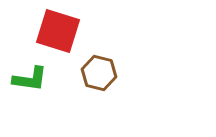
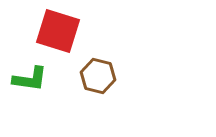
brown hexagon: moved 1 px left, 3 px down
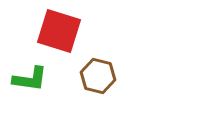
red square: moved 1 px right
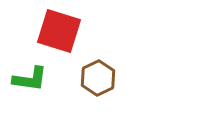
brown hexagon: moved 2 px down; rotated 20 degrees clockwise
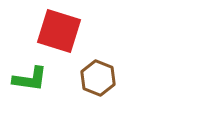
brown hexagon: rotated 12 degrees counterclockwise
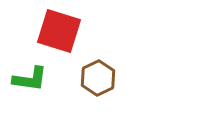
brown hexagon: rotated 12 degrees clockwise
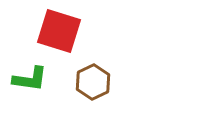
brown hexagon: moved 5 px left, 4 px down
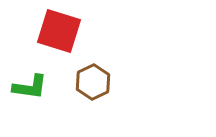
green L-shape: moved 8 px down
